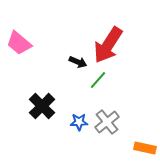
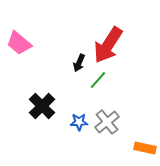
black arrow: moved 1 px right, 1 px down; rotated 90 degrees clockwise
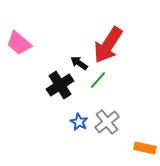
black arrow: rotated 102 degrees clockwise
black cross: moved 18 px right, 21 px up; rotated 12 degrees clockwise
blue star: rotated 30 degrees clockwise
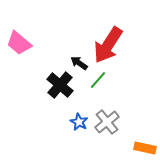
black cross: rotated 16 degrees counterclockwise
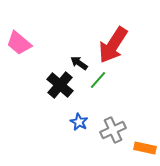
red arrow: moved 5 px right
gray cross: moved 6 px right, 8 px down; rotated 15 degrees clockwise
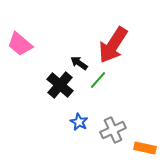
pink trapezoid: moved 1 px right, 1 px down
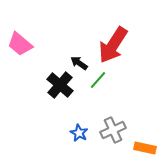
blue star: moved 11 px down
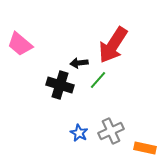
black arrow: rotated 42 degrees counterclockwise
black cross: rotated 24 degrees counterclockwise
gray cross: moved 2 px left, 1 px down
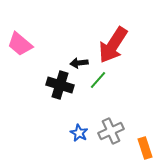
orange rectangle: rotated 60 degrees clockwise
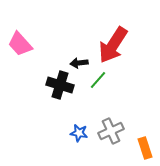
pink trapezoid: rotated 8 degrees clockwise
blue star: rotated 18 degrees counterclockwise
